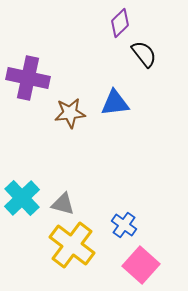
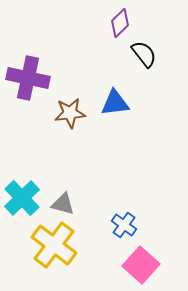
yellow cross: moved 18 px left
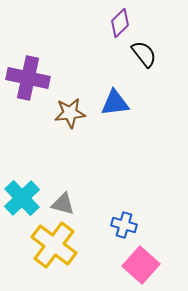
blue cross: rotated 20 degrees counterclockwise
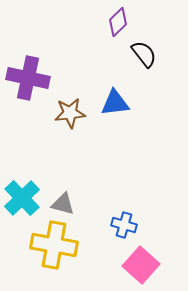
purple diamond: moved 2 px left, 1 px up
yellow cross: rotated 27 degrees counterclockwise
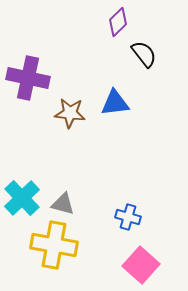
brown star: rotated 12 degrees clockwise
blue cross: moved 4 px right, 8 px up
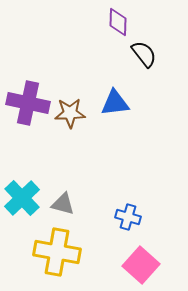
purple diamond: rotated 44 degrees counterclockwise
purple cross: moved 25 px down
brown star: rotated 8 degrees counterclockwise
yellow cross: moved 3 px right, 7 px down
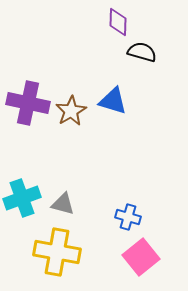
black semicircle: moved 2 px left, 2 px up; rotated 36 degrees counterclockwise
blue triangle: moved 2 px left, 2 px up; rotated 24 degrees clockwise
brown star: moved 1 px right, 2 px up; rotated 28 degrees counterclockwise
cyan cross: rotated 24 degrees clockwise
pink square: moved 8 px up; rotated 9 degrees clockwise
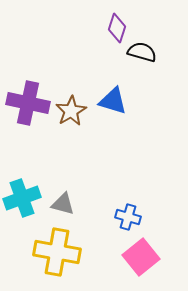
purple diamond: moved 1 px left, 6 px down; rotated 16 degrees clockwise
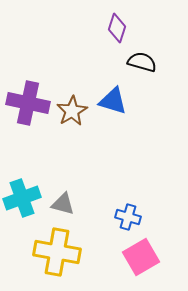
black semicircle: moved 10 px down
brown star: moved 1 px right
pink square: rotated 9 degrees clockwise
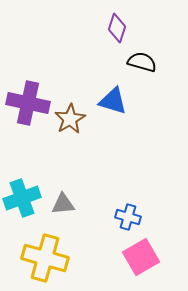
brown star: moved 2 px left, 8 px down
gray triangle: rotated 20 degrees counterclockwise
yellow cross: moved 12 px left, 6 px down; rotated 6 degrees clockwise
